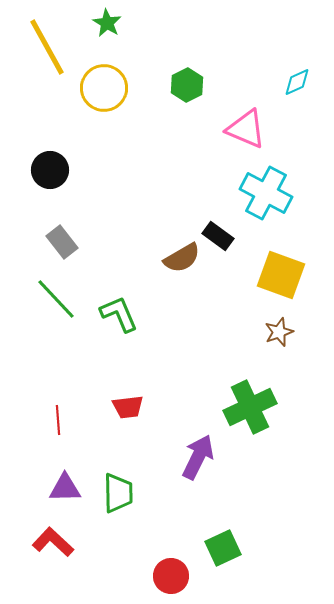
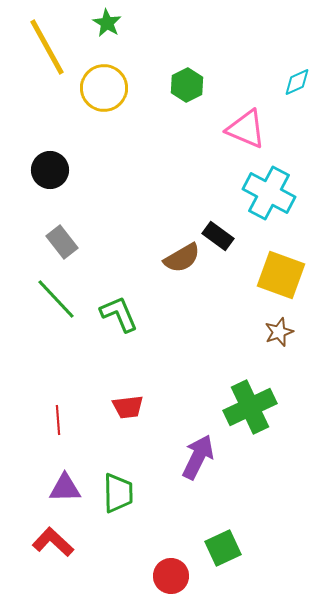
cyan cross: moved 3 px right
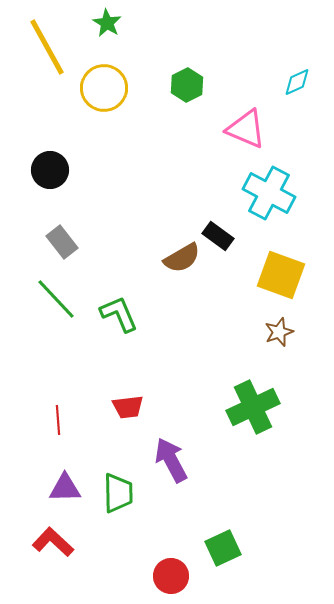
green cross: moved 3 px right
purple arrow: moved 27 px left, 3 px down; rotated 54 degrees counterclockwise
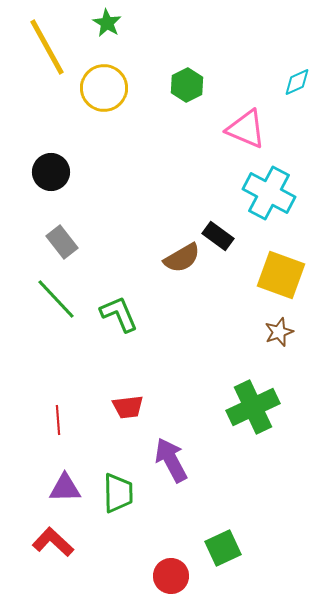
black circle: moved 1 px right, 2 px down
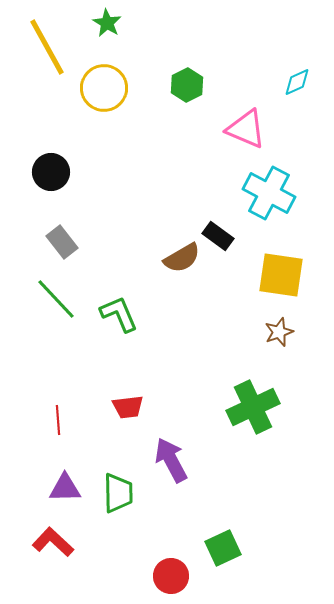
yellow square: rotated 12 degrees counterclockwise
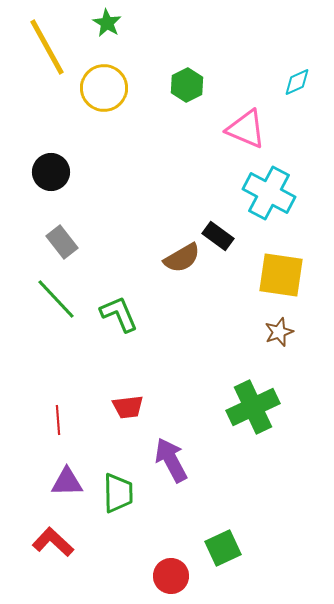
purple triangle: moved 2 px right, 6 px up
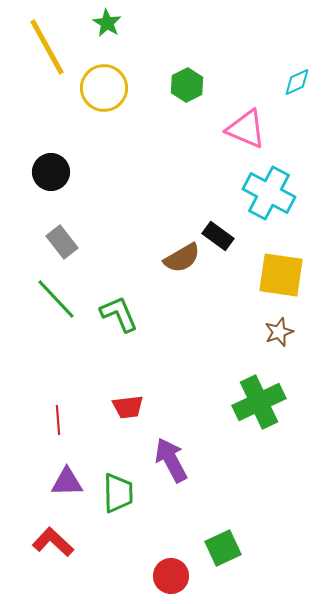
green cross: moved 6 px right, 5 px up
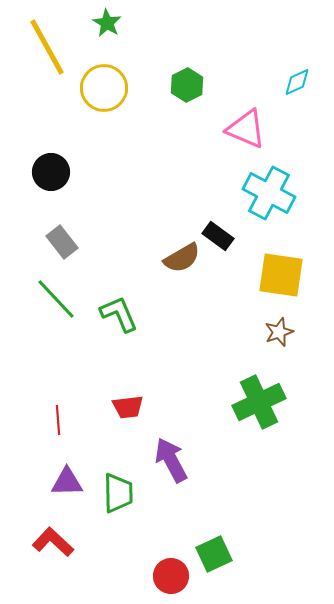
green square: moved 9 px left, 6 px down
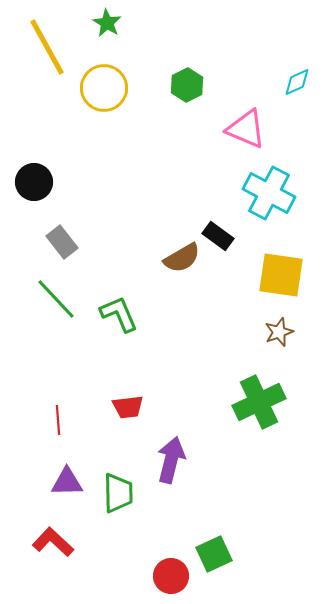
black circle: moved 17 px left, 10 px down
purple arrow: rotated 42 degrees clockwise
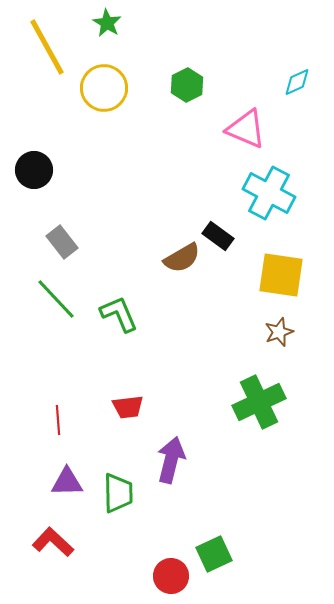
black circle: moved 12 px up
